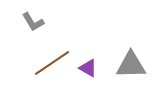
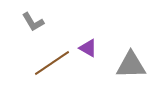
purple triangle: moved 20 px up
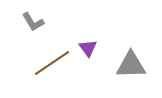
purple triangle: rotated 24 degrees clockwise
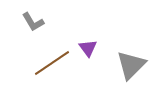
gray triangle: rotated 44 degrees counterclockwise
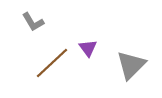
brown line: rotated 9 degrees counterclockwise
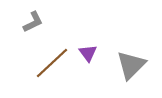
gray L-shape: rotated 85 degrees counterclockwise
purple triangle: moved 5 px down
